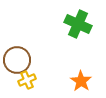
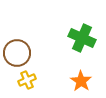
green cross: moved 4 px right, 14 px down
brown circle: moved 7 px up
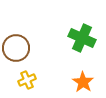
brown circle: moved 1 px left, 5 px up
orange star: moved 2 px right, 1 px down
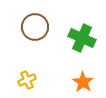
brown circle: moved 19 px right, 21 px up
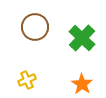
green cross: rotated 20 degrees clockwise
orange star: moved 1 px left, 2 px down
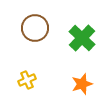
brown circle: moved 1 px down
orange star: rotated 20 degrees clockwise
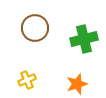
green cross: moved 2 px right, 1 px down; rotated 32 degrees clockwise
orange star: moved 5 px left
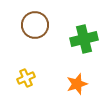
brown circle: moved 3 px up
yellow cross: moved 1 px left, 2 px up
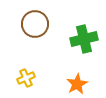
brown circle: moved 1 px up
orange star: rotated 10 degrees counterclockwise
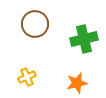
yellow cross: moved 1 px right, 1 px up
orange star: moved 1 px up; rotated 15 degrees clockwise
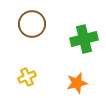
brown circle: moved 3 px left
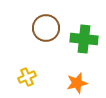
brown circle: moved 14 px right, 4 px down
green cross: rotated 20 degrees clockwise
